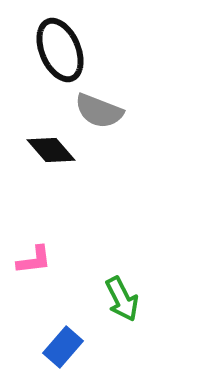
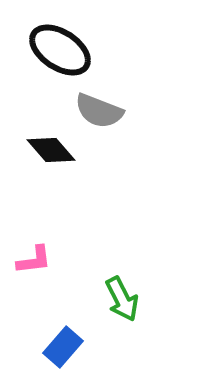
black ellipse: rotated 34 degrees counterclockwise
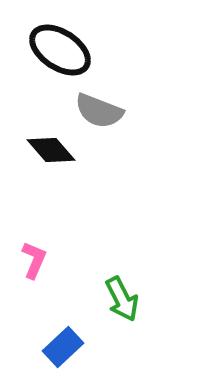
pink L-shape: rotated 60 degrees counterclockwise
blue rectangle: rotated 6 degrees clockwise
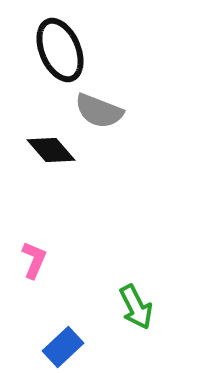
black ellipse: rotated 34 degrees clockwise
green arrow: moved 14 px right, 8 px down
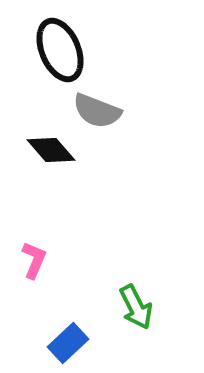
gray semicircle: moved 2 px left
blue rectangle: moved 5 px right, 4 px up
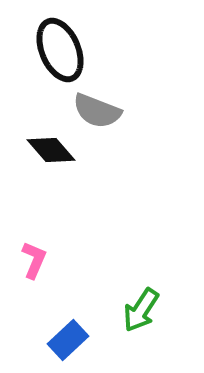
green arrow: moved 5 px right, 3 px down; rotated 60 degrees clockwise
blue rectangle: moved 3 px up
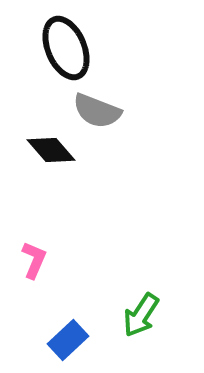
black ellipse: moved 6 px right, 2 px up
green arrow: moved 5 px down
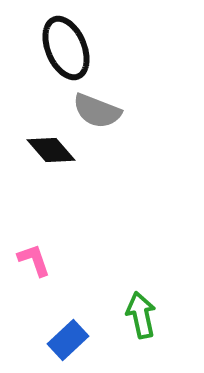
pink L-shape: rotated 42 degrees counterclockwise
green arrow: rotated 135 degrees clockwise
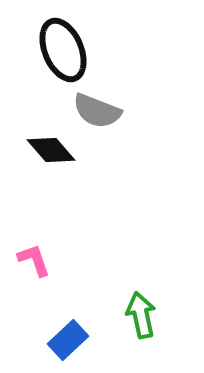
black ellipse: moved 3 px left, 2 px down
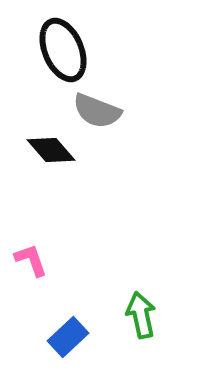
pink L-shape: moved 3 px left
blue rectangle: moved 3 px up
